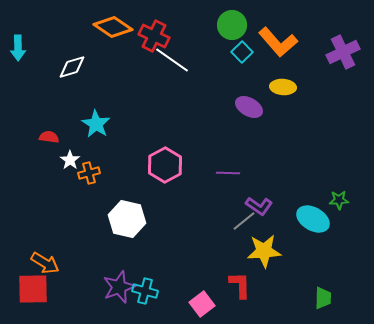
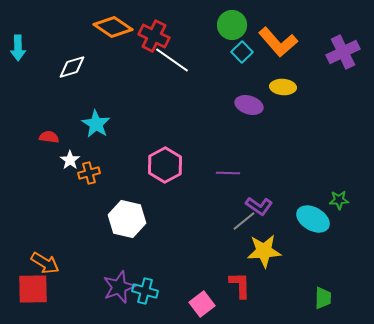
purple ellipse: moved 2 px up; rotated 12 degrees counterclockwise
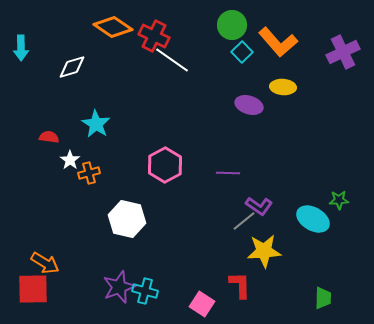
cyan arrow: moved 3 px right
pink square: rotated 20 degrees counterclockwise
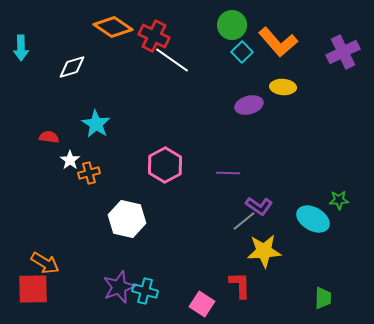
purple ellipse: rotated 32 degrees counterclockwise
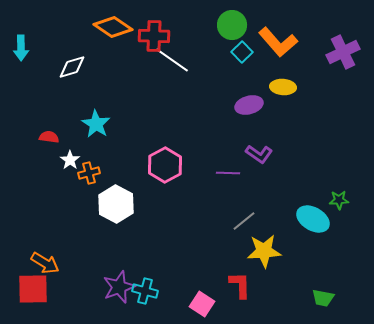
red cross: rotated 24 degrees counterclockwise
purple L-shape: moved 52 px up
white hexagon: moved 11 px left, 15 px up; rotated 15 degrees clockwise
green trapezoid: rotated 100 degrees clockwise
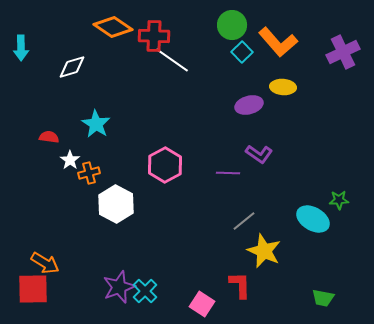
yellow star: rotated 28 degrees clockwise
cyan cross: rotated 30 degrees clockwise
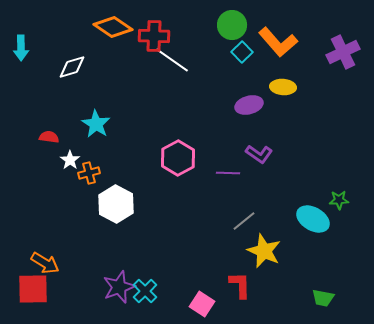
pink hexagon: moved 13 px right, 7 px up
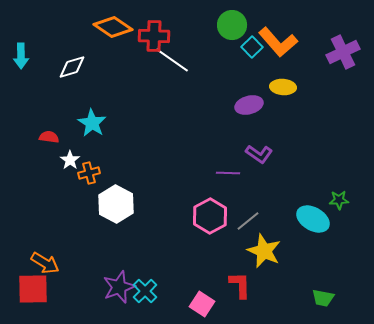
cyan arrow: moved 8 px down
cyan square: moved 10 px right, 5 px up
cyan star: moved 4 px left, 1 px up
pink hexagon: moved 32 px right, 58 px down
gray line: moved 4 px right
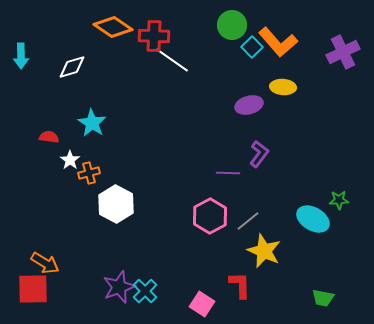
purple L-shape: rotated 88 degrees counterclockwise
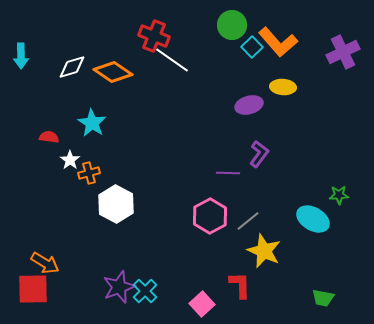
orange diamond: moved 45 px down
red cross: rotated 20 degrees clockwise
green star: moved 5 px up
pink square: rotated 15 degrees clockwise
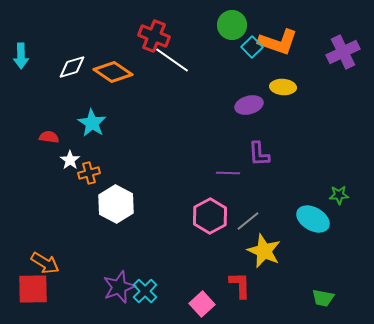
orange L-shape: rotated 30 degrees counterclockwise
purple L-shape: rotated 140 degrees clockwise
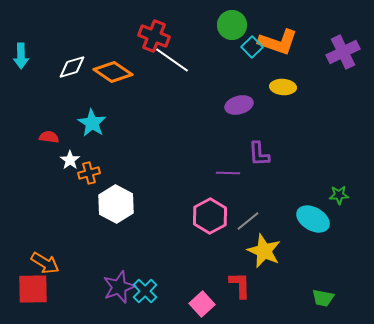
purple ellipse: moved 10 px left
